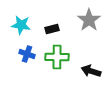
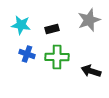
gray star: rotated 15 degrees clockwise
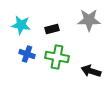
gray star: rotated 20 degrees clockwise
green cross: rotated 10 degrees clockwise
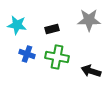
cyan star: moved 4 px left
